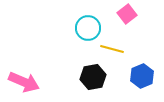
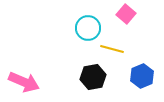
pink square: moved 1 px left; rotated 12 degrees counterclockwise
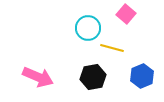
yellow line: moved 1 px up
pink arrow: moved 14 px right, 5 px up
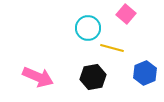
blue hexagon: moved 3 px right, 3 px up
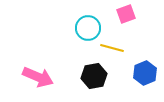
pink square: rotated 30 degrees clockwise
black hexagon: moved 1 px right, 1 px up
